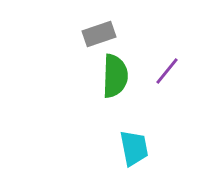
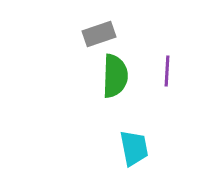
purple line: rotated 36 degrees counterclockwise
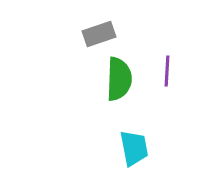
green semicircle: moved 4 px right, 3 px down
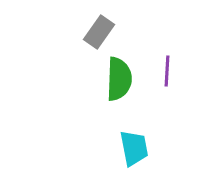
gray rectangle: moved 2 px up; rotated 36 degrees counterclockwise
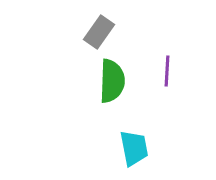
green semicircle: moved 7 px left, 2 px down
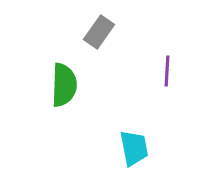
green semicircle: moved 48 px left, 4 px down
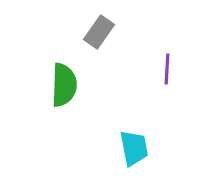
purple line: moved 2 px up
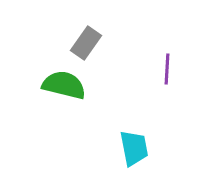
gray rectangle: moved 13 px left, 11 px down
green semicircle: rotated 78 degrees counterclockwise
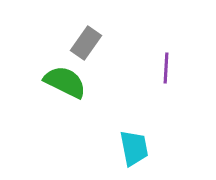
purple line: moved 1 px left, 1 px up
green semicircle: moved 1 px right, 3 px up; rotated 12 degrees clockwise
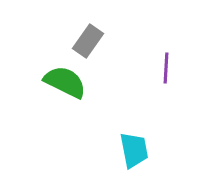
gray rectangle: moved 2 px right, 2 px up
cyan trapezoid: moved 2 px down
